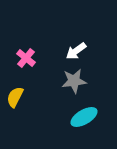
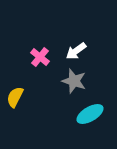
pink cross: moved 14 px right, 1 px up
gray star: rotated 25 degrees clockwise
cyan ellipse: moved 6 px right, 3 px up
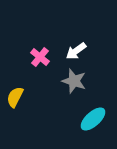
cyan ellipse: moved 3 px right, 5 px down; rotated 12 degrees counterclockwise
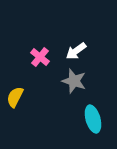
cyan ellipse: rotated 64 degrees counterclockwise
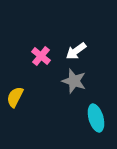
pink cross: moved 1 px right, 1 px up
cyan ellipse: moved 3 px right, 1 px up
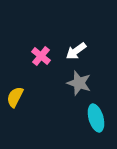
gray star: moved 5 px right, 2 px down
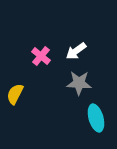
gray star: rotated 15 degrees counterclockwise
yellow semicircle: moved 3 px up
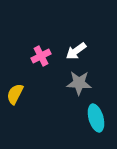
pink cross: rotated 24 degrees clockwise
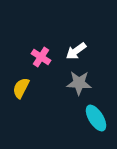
pink cross: moved 1 px down; rotated 30 degrees counterclockwise
yellow semicircle: moved 6 px right, 6 px up
cyan ellipse: rotated 16 degrees counterclockwise
